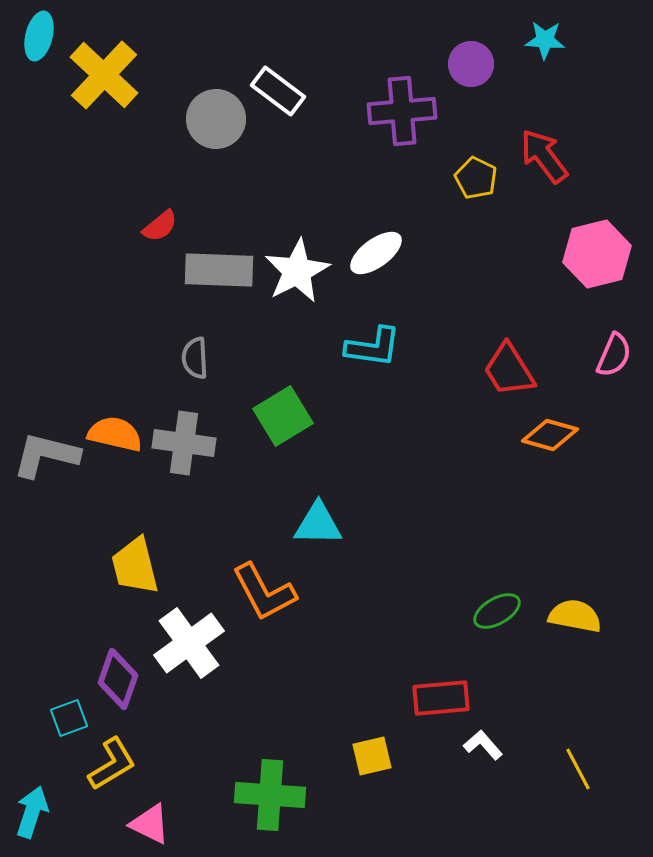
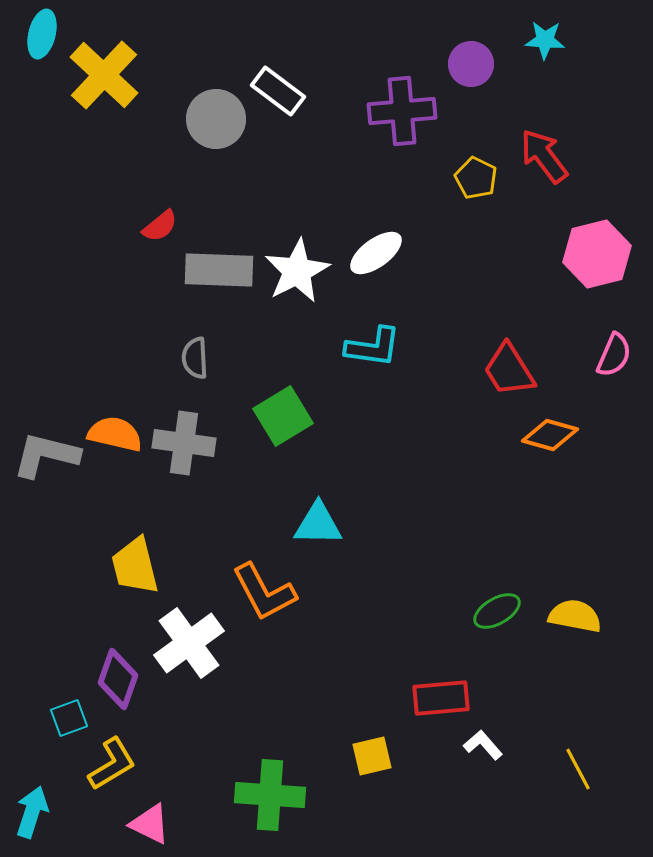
cyan ellipse: moved 3 px right, 2 px up
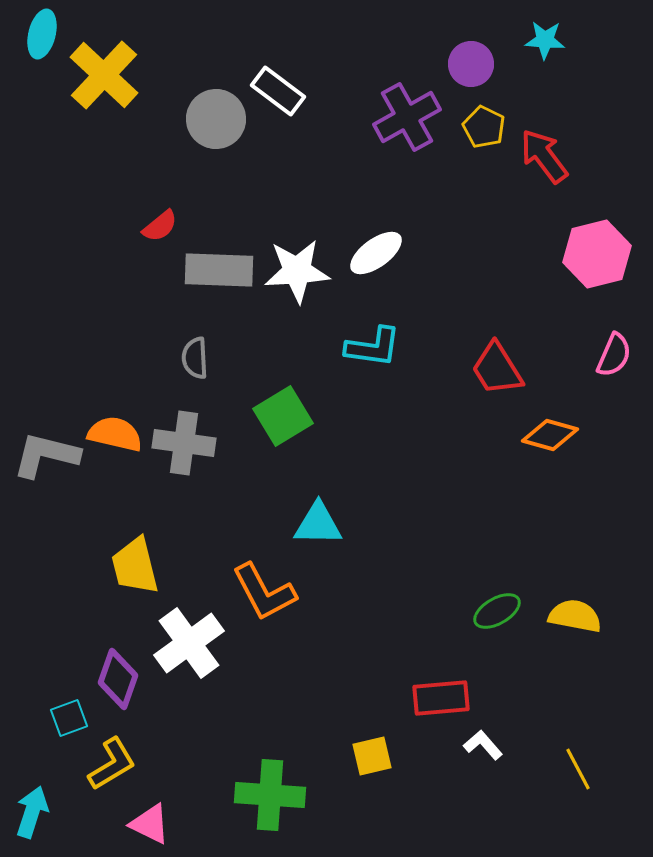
purple cross: moved 5 px right, 6 px down; rotated 24 degrees counterclockwise
yellow pentagon: moved 8 px right, 51 px up
white star: rotated 24 degrees clockwise
red trapezoid: moved 12 px left, 1 px up
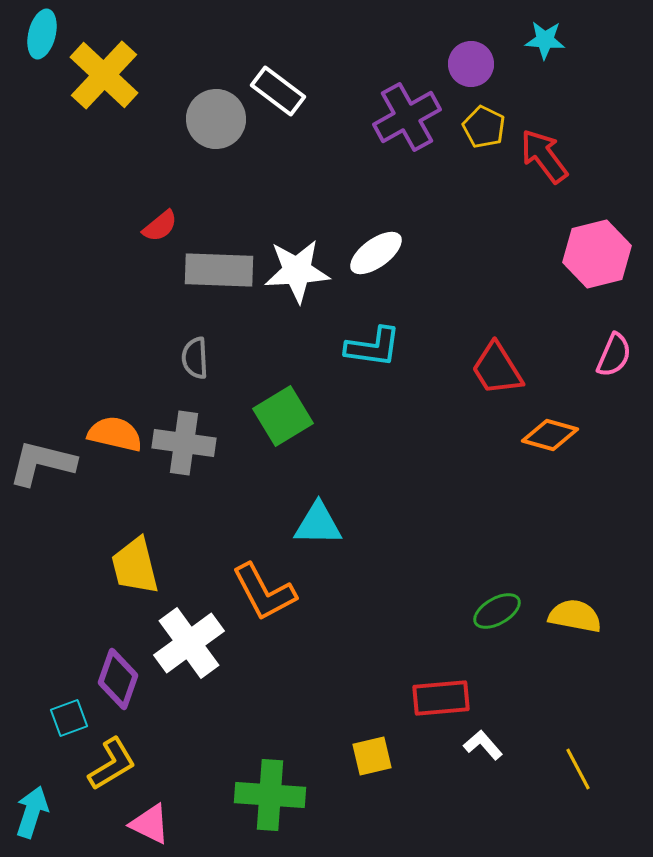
gray L-shape: moved 4 px left, 8 px down
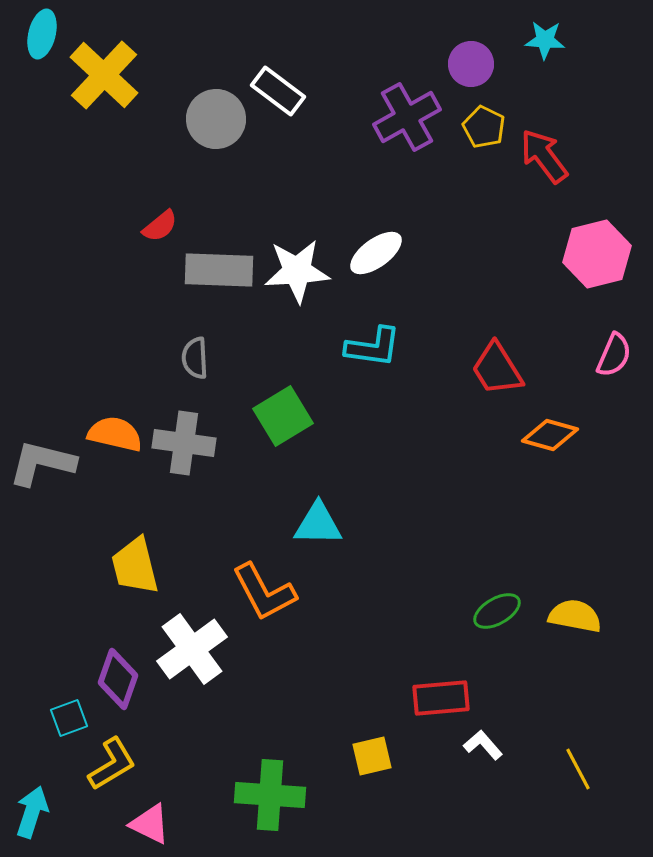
white cross: moved 3 px right, 6 px down
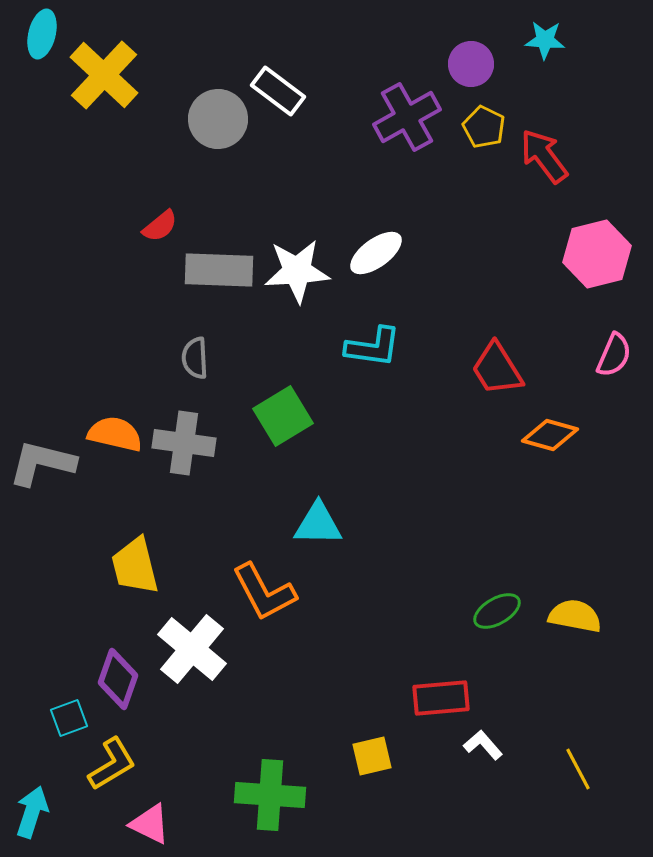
gray circle: moved 2 px right
white cross: rotated 14 degrees counterclockwise
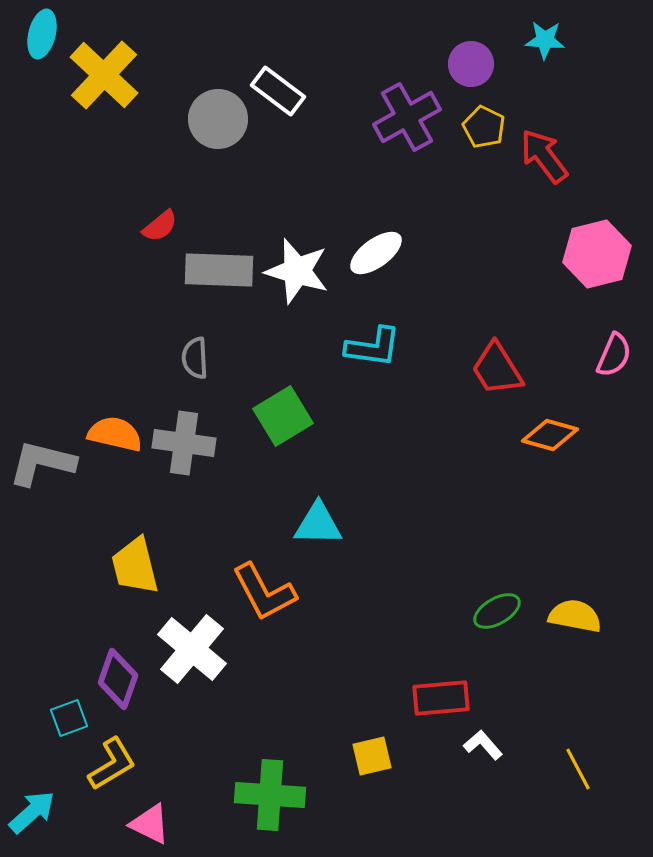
white star: rotated 20 degrees clockwise
cyan arrow: rotated 30 degrees clockwise
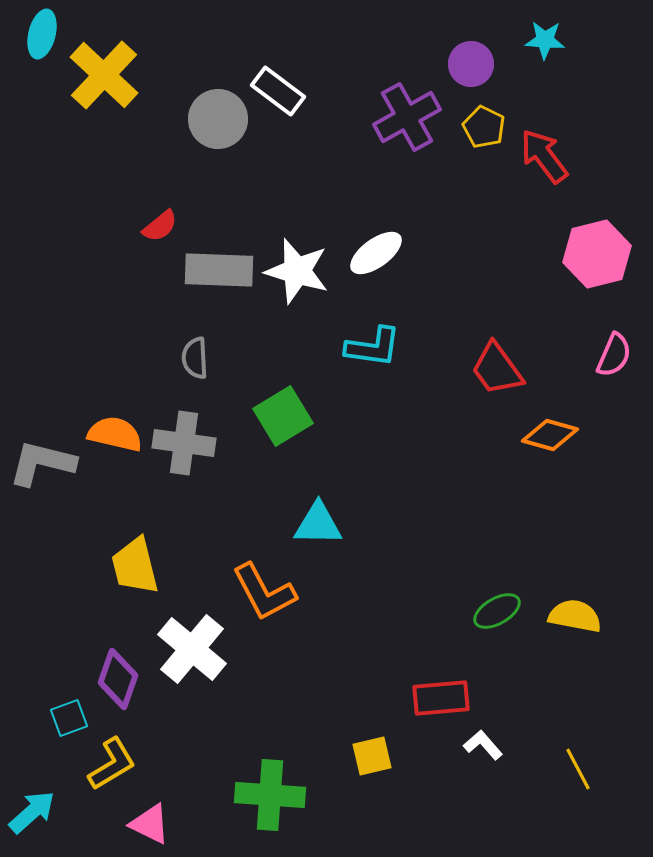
red trapezoid: rotated 4 degrees counterclockwise
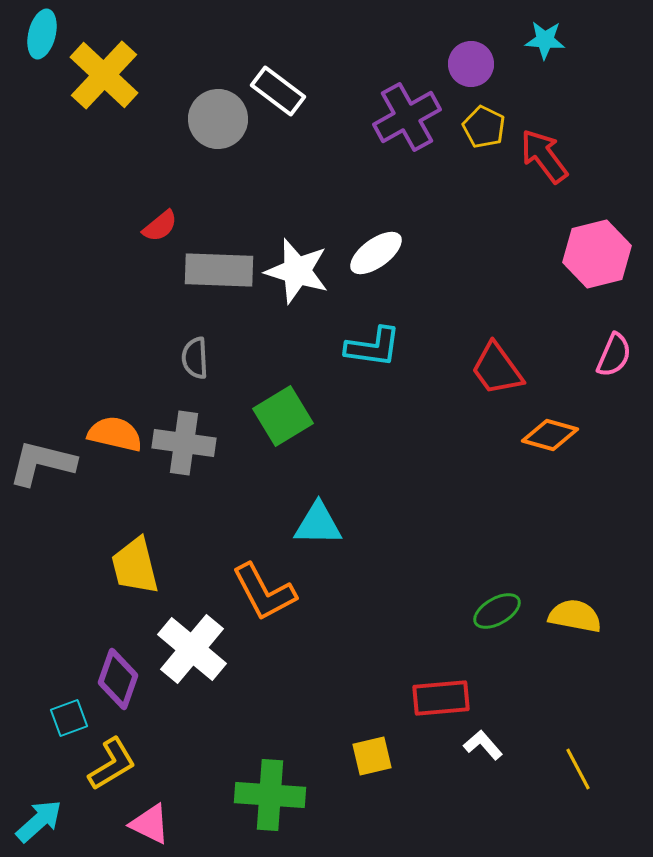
cyan arrow: moved 7 px right, 9 px down
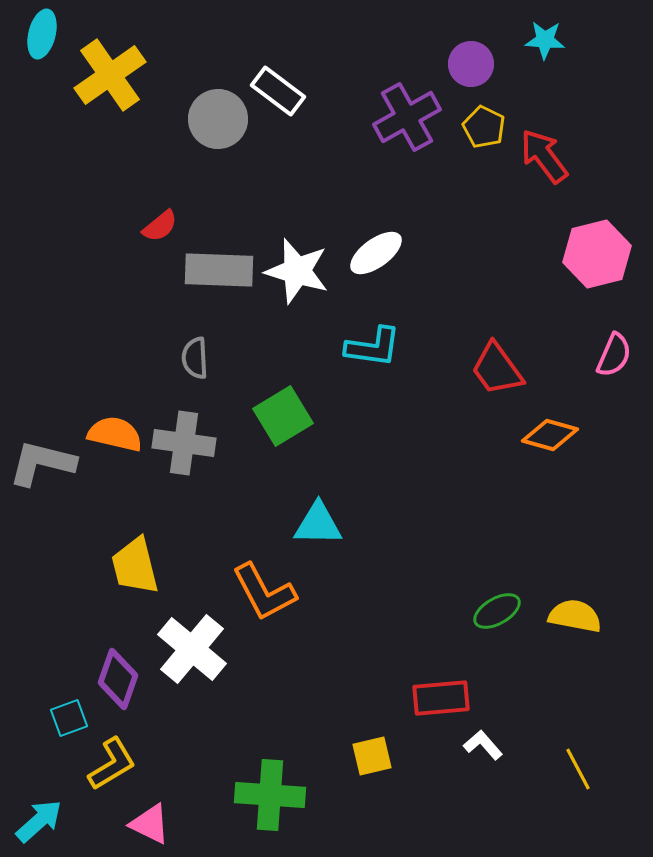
yellow cross: moved 6 px right; rotated 12 degrees clockwise
